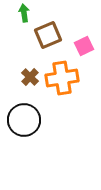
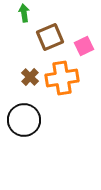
brown square: moved 2 px right, 2 px down
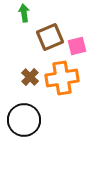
pink square: moved 7 px left; rotated 12 degrees clockwise
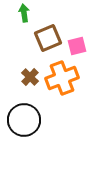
brown square: moved 2 px left, 1 px down
orange cross: rotated 12 degrees counterclockwise
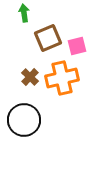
orange cross: rotated 8 degrees clockwise
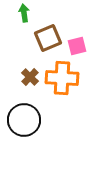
orange cross: rotated 16 degrees clockwise
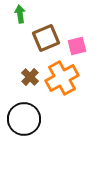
green arrow: moved 4 px left, 1 px down
brown square: moved 2 px left
orange cross: rotated 32 degrees counterclockwise
black circle: moved 1 px up
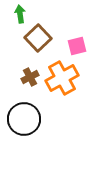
brown square: moved 8 px left; rotated 20 degrees counterclockwise
brown cross: rotated 18 degrees clockwise
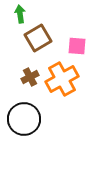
brown square: rotated 12 degrees clockwise
pink square: rotated 18 degrees clockwise
orange cross: moved 1 px down
